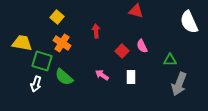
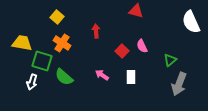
white semicircle: moved 2 px right
green triangle: rotated 40 degrees counterclockwise
white arrow: moved 4 px left, 2 px up
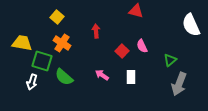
white semicircle: moved 3 px down
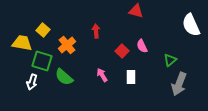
yellow square: moved 14 px left, 13 px down
orange cross: moved 5 px right, 2 px down; rotated 18 degrees clockwise
pink arrow: rotated 24 degrees clockwise
